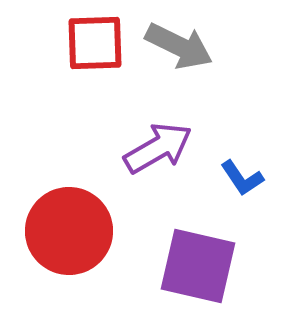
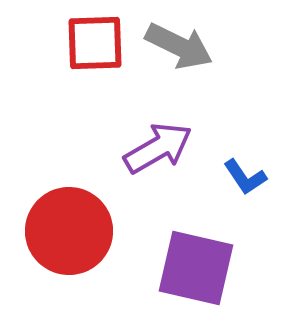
blue L-shape: moved 3 px right, 1 px up
purple square: moved 2 px left, 2 px down
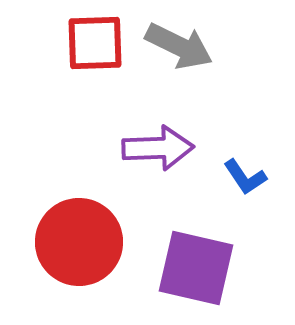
purple arrow: rotated 28 degrees clockwise
red circle: moved 10 px right, 11 px down
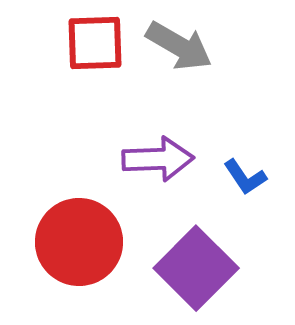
gray arrow: rotated 4 degrees clockwise
purple arrow: moved 11 px down
purple square: rotated 32 degrees clockwise
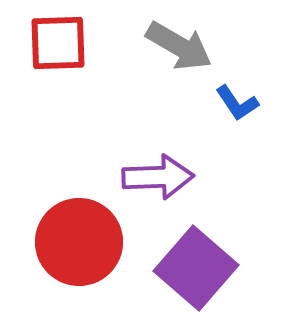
red square: moved 37 px left
purple arrow: moved 18 px down
blue L-shape: moved 8 px left, 74 px up
purple square: rotated 4 degrees counterclockwise
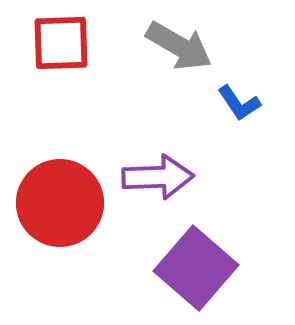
red square: moved 3 px right
blue L-shape: moved 2 px right
red circle: moved 19 px left, 39 px up
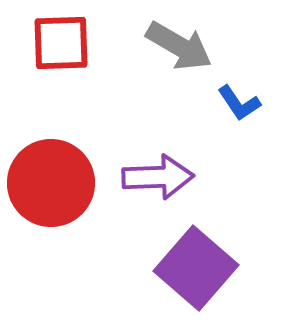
red circle: moved 9 px left, 20 px up
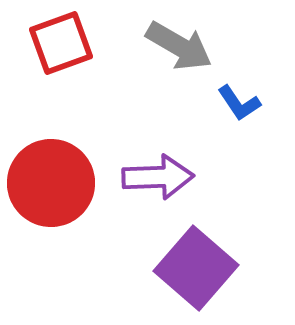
red square: rotated 18 degrees counterclockwise
